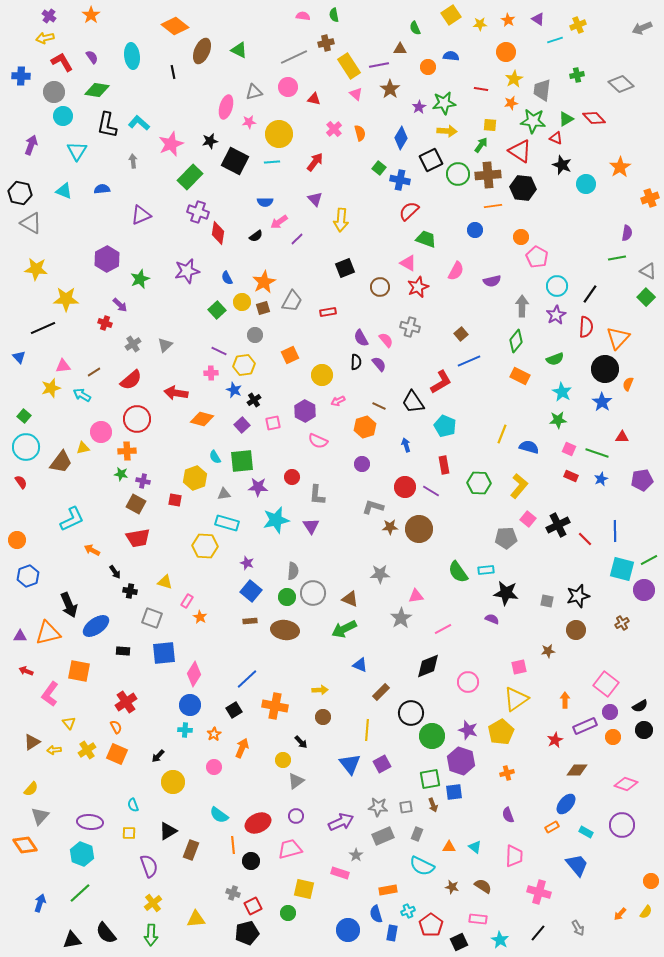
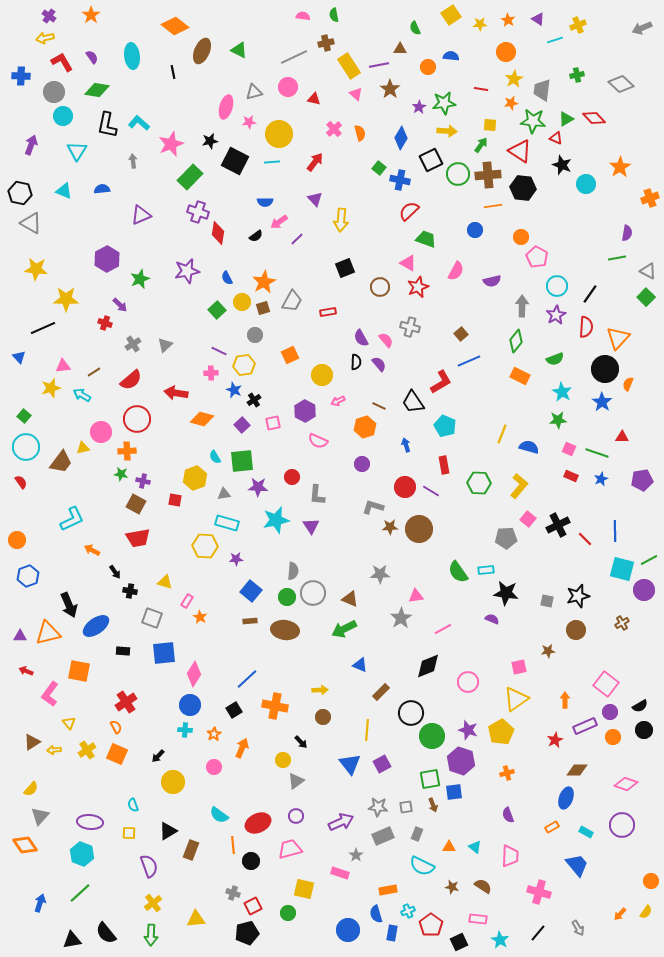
purple star at (247, 563): moved 11 px left, 4 px up; rotated 24 degrees counterclockwise
blue ellipse at (566, 804): moved 6 px up; rotated 20 degrees counterclockwise
pink trapezoid at (514, 856): moved 4 px left
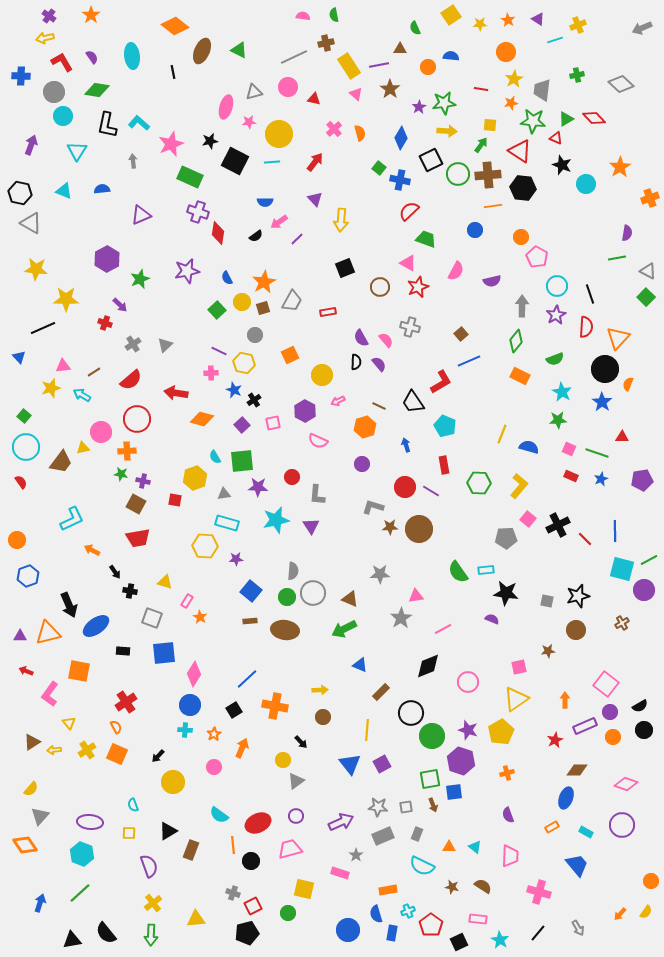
green rectangle at (190, 177): rotated 70 degrees clockwise
black line at (590, 294): rotated 54 degrees counterclockwise
yellow hexagon at (244, 365): moved 2 px up; rotated 20 degrees clockwise
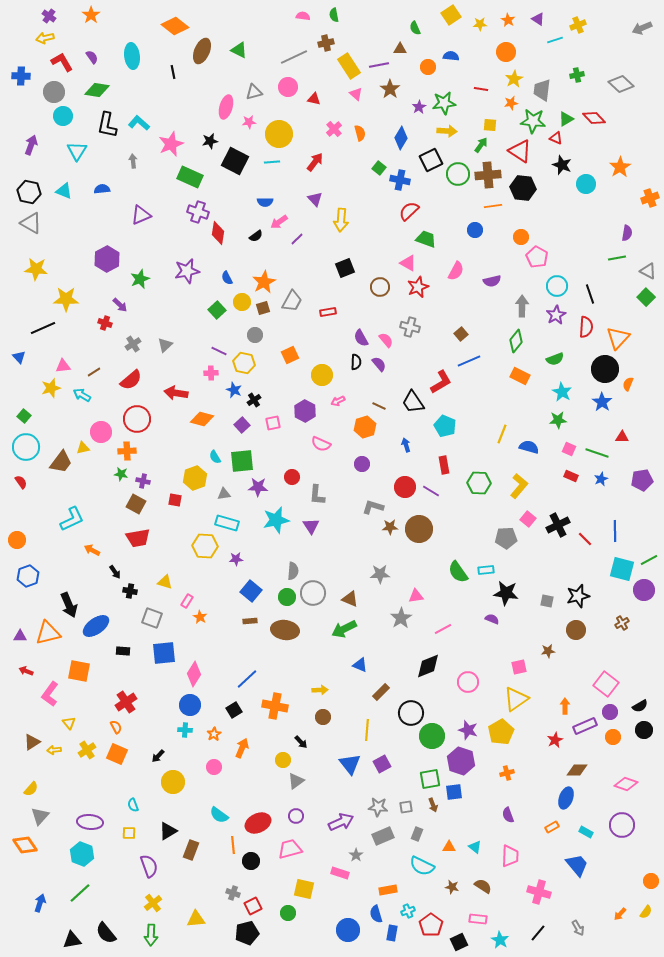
black hexagon at (20, 193): moved 9 px right, 1 px up
pink semicircle at (318, 441): moved 3 px right, 3 px down
orange arrow at (565, 700): moved 6 px down
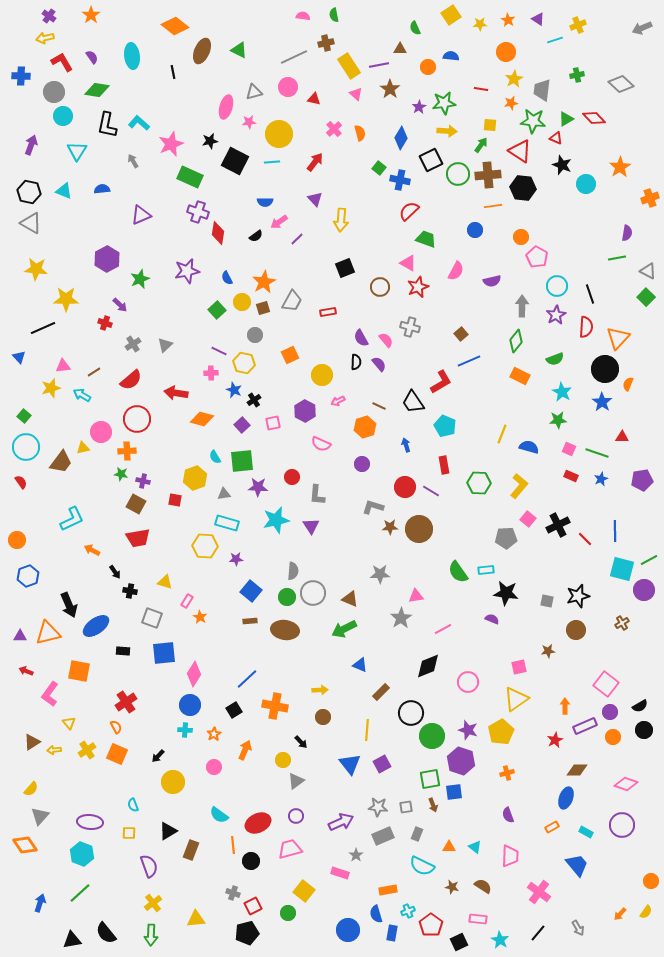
gray arrow at (133, 161): rotated 24 degrees counterclockwise
orange arrow at (242, 748): moved 3 px right, 2 px down
yellow square at (304, 889): moved 2 px down; rotated 25 degrees clockwise
pink cross at (539, 892): rotated 20 degrees clockwise
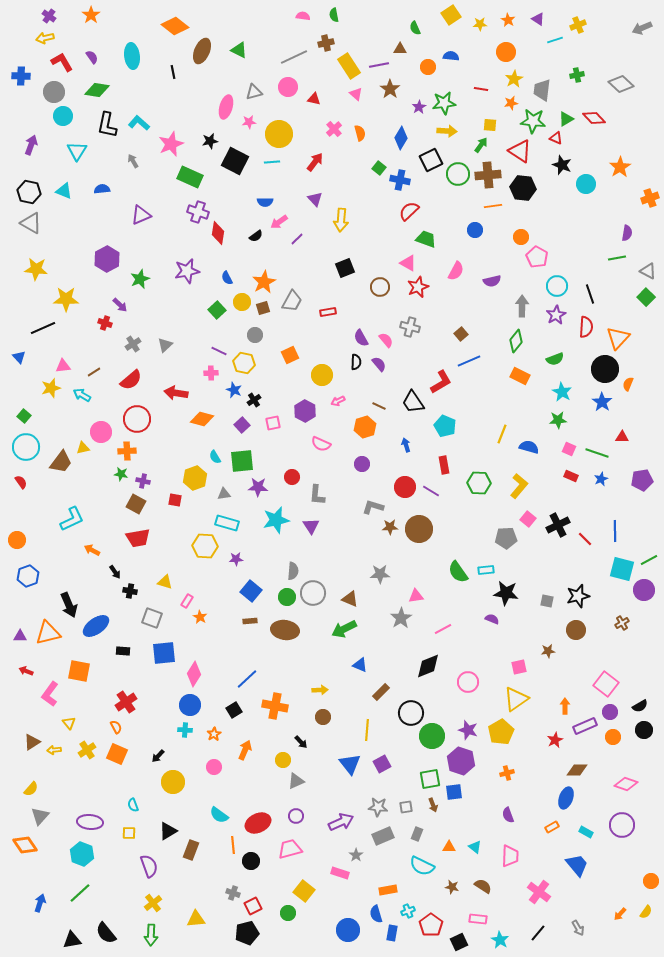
gray triangle at (296, 781): rotated 12 degrees clockwise
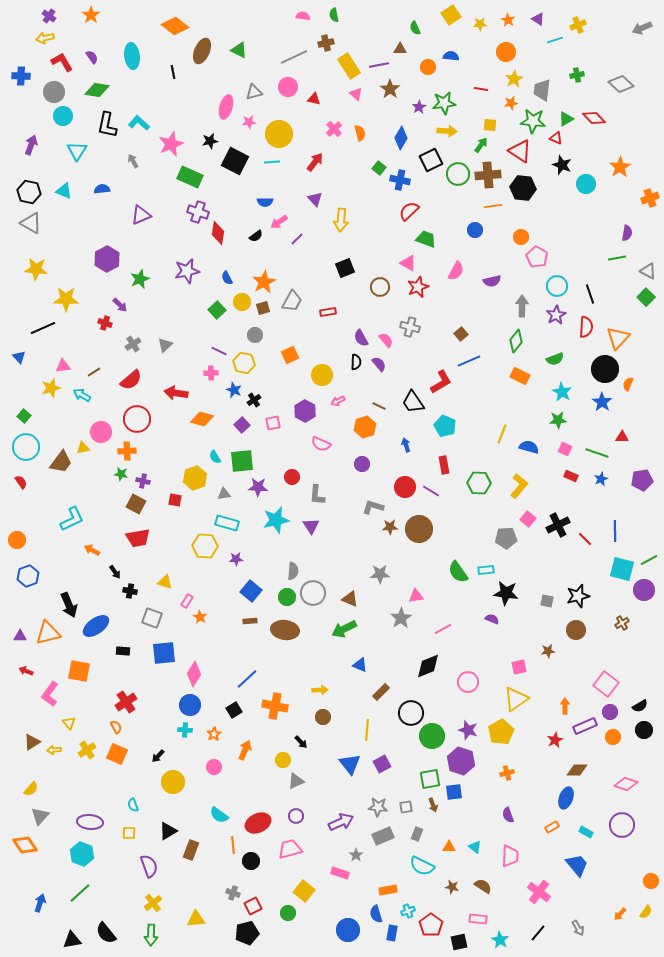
pink square at (569, 449): moved 4 px left
black square at (459, 942): rotated 12 degrees clockwise
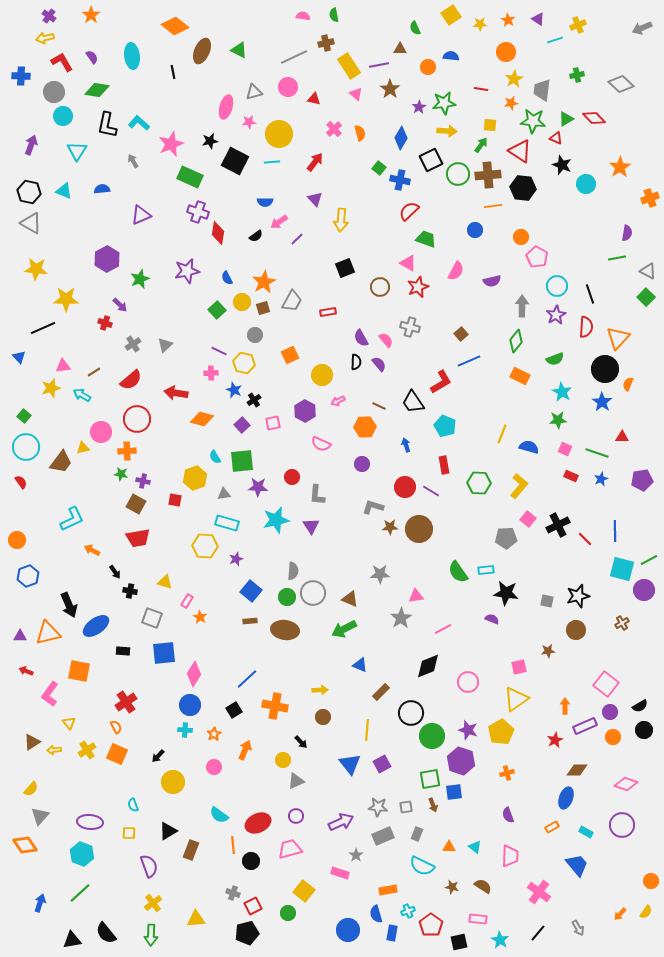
orange hexagon at (365, 427): rotated 15 degrees clockwise
purple star at (236, 559): rotated 16 degrees counterclockwise
